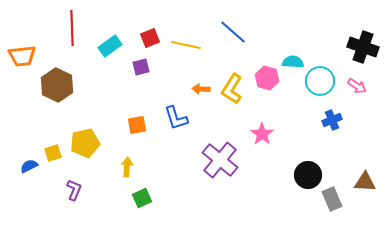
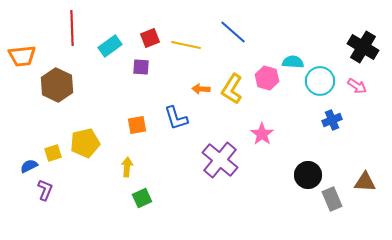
black cross: rotated 12 degrees clockwise
purple square: rotated 18 degrees clockwise
purple L-shape: moved 29 px left
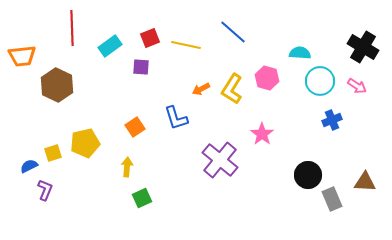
cyan semicircle: moved 7 px right, 9 px up
orange arrow: rotated 30 degrees counterclockwise
orange square: moved 2 px left, 2 px down; rotated 24 degrees counterclockwise
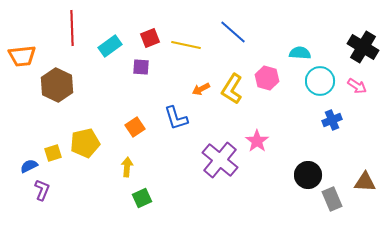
pink star: moved 5 px left, 7 px down
purple L-shape: moved 3 px left
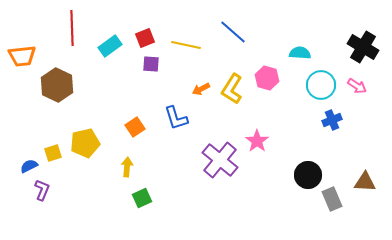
red square: moved 5 px left
purple square: moved 10 px right, 3 px up
cyan circle: moved 1 px right, 4 px down
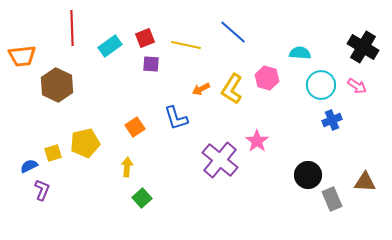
green square: rotated 18 degrees counterclockwise
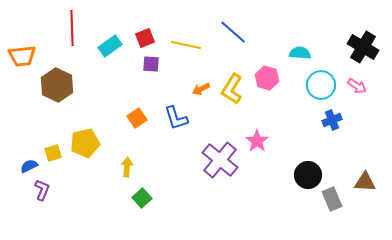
orange square: moved 2 px right, 9 px up
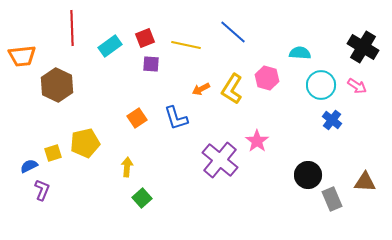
blue cross: rotated 30 degrees counterclockwise
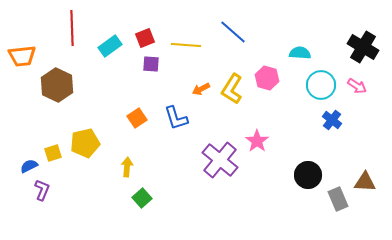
yellow line: rotated 8 degrees counterclockwise
gray rectangle: moved 6 px right
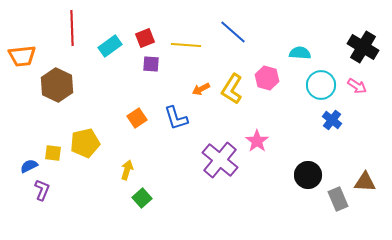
yellow square: rotated 24 degrees clockwise
yellow arrow: moved 3 px down; rotated 12 degrees clockwise
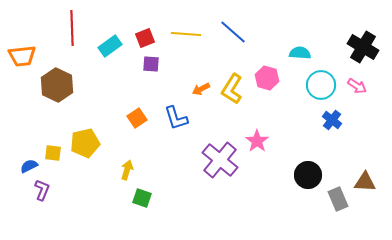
yellow line: moved 11 px up
green square: rotated 30 degrees counterclockwise
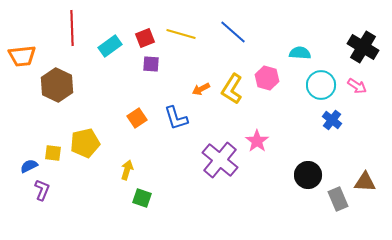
yellow line: moved 5 px left; rotated 12 degrees clockwise
